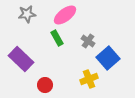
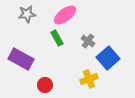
purple rectangle: rotated 15 degrees counterclockwise
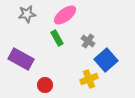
blue square: moved 2 px left, 2 px down
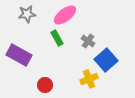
purple rectangle: moved 2 px left, 4 px up
